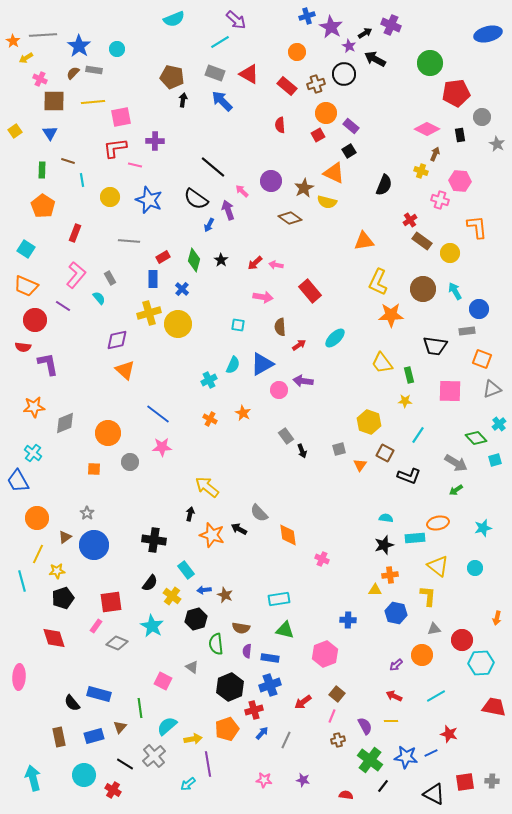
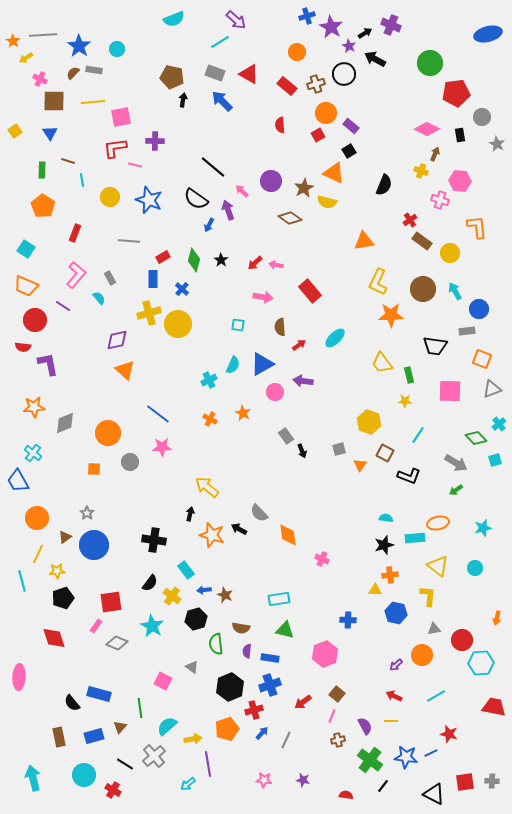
pink circle at (279, 390): moved 4 px left, 2 px down
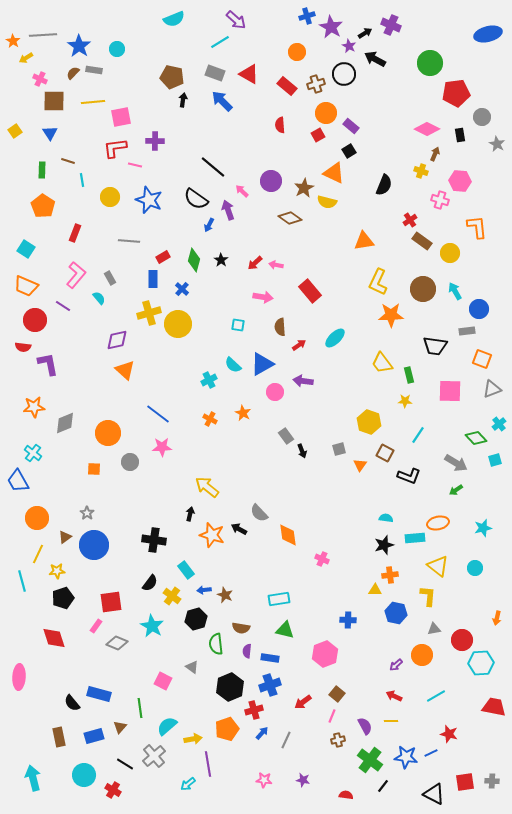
cyan semicircle at (233, 365): rotated 108 degrees clockwise
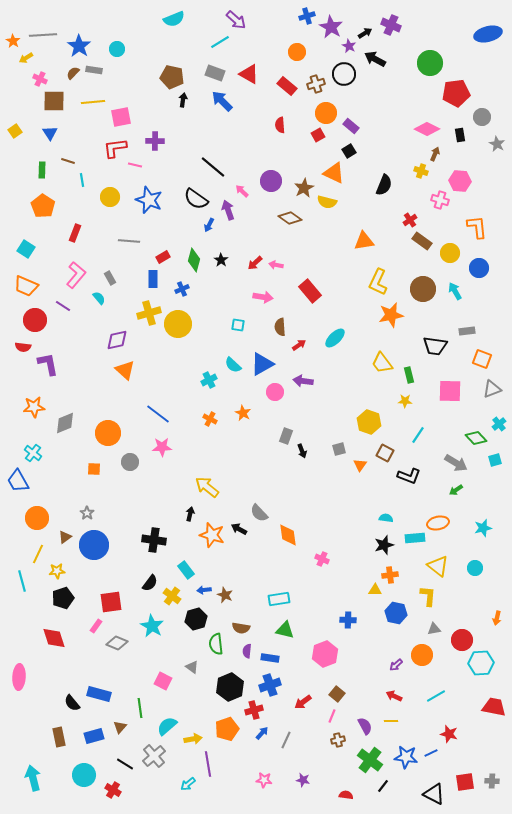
blue cross at (182, 289): rotated 24 degrees clockwise
blue circle at (479, 309): moved 41 px up
orange star at (391, 315): rotated 10 degrees counterclockwise
gray rectangle at (286, 436): rotated 56 degrees clockwise
